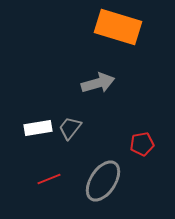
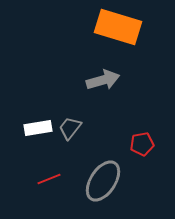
gray arrow: moved 5 px right, 3 px up
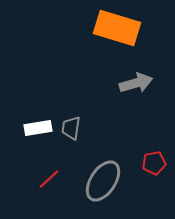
orange rectangle: moved 1 px left, 1 px down
gray arrow: moved 33 px right, 3 px down
gray trapezoid: moved 1 px right; rotated 30 degrees counterclockwise
red pentagon: moved 12 px right, 19 px down
red line: rotated 20 degrees counterclockwise
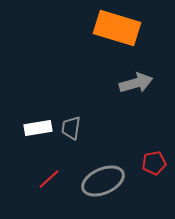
gray ellipse: rotated 33 degrees clockwise
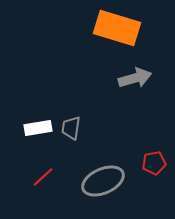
gray arrow: moved 1 px left, 5 px up
red line: moved 6 px left, 2 px up
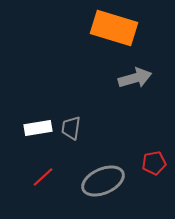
orange rectangle: moved 3 px left
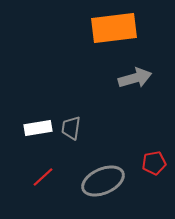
orange rectangle: rotated 24 degrees counterclockwise
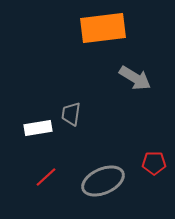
orange rectangle: moved 11 px left
gray arrow: rotated 48 degrees clockwise
gray trapezoid: moved 14 px up
red pentagon: rotated 10 degrees clockwise
red line: moved 3 px right
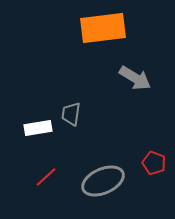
red pentagon: rotated 20 degrees clockwise
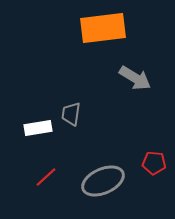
red pentagon: rotated 15 degrees counterclockwise
